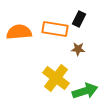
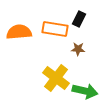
green arrow: rotated 30 degrees clockwise
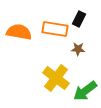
orange semicircle: rotated 15 degrees clockwise
green arrow: rotated 130 degrees clockwise
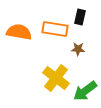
black rectangle: moved 1 px right, 2 px up; rotated 14 degrees counterclockwise
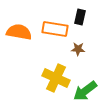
yellow cross: rotated 12 degrees counterclockwise
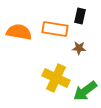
black rectangle: moved 1 px up
brown star: moved 1 px right, 1 px up
